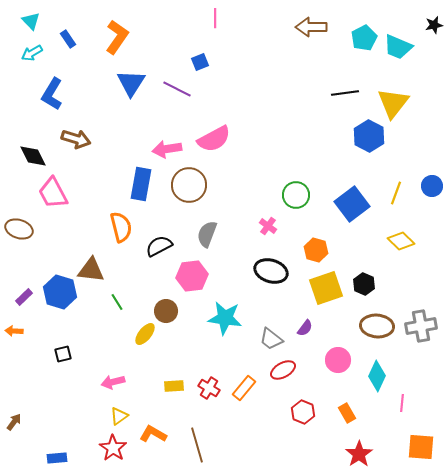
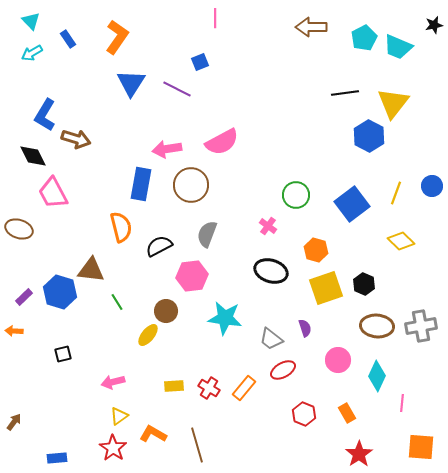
blue L-shape at (52, 94): moved 7 px left, 21 px down
pink semicircle at (214, 139): moved 8 px right, 3 px down
brown circle at (189, 185): moved 2 px right
purple semicircle at (305, 328): rotated 54 degrees counterclockwise
yellow ellipse at (145, 334): moved 3 px right, 1 px down
red hexagon at (303, 412): moved 1 px right, 2 px down
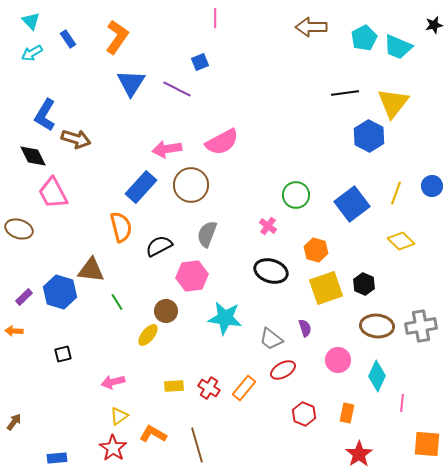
blue rectangle at (141, 184): moved 3 px down; rotated 32 degrees clockwise
orange rectangle at (347, 413): rotated 42 degrees clockwise
orange square at (421, 447): moved 6 px right, 3 px up
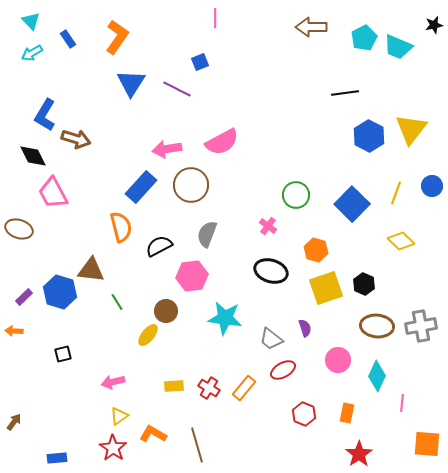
yellow triangle at (393, 103): moved 18 px right, 26 px down
blue square at (352, 204): rotated 8 degrees counterclockwise
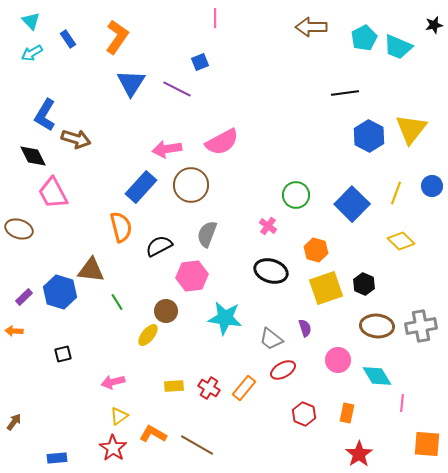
cyan diamond at (377, 376): rotated 56 degrees counterclockwise
brown line at (197, 445): rotated 44 degrees counterclockwise
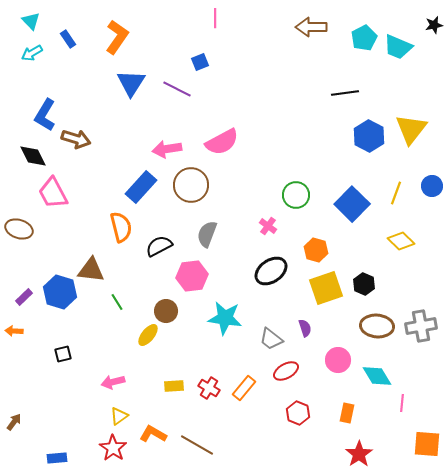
black ellipse at (271, 271): rotated 52 degrees counterclockwise
red ellipse at (283, 370): moved 3 px right, 1 px down
red hexagon at (304, 414): moved 6 px left, 1 px up
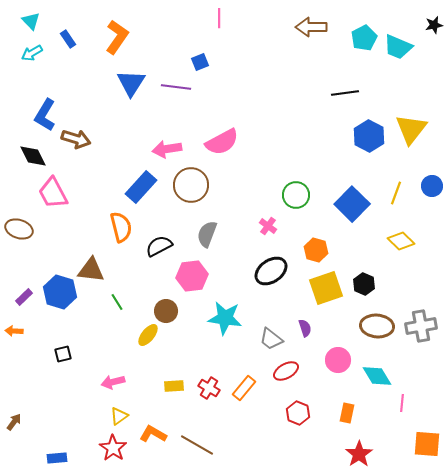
pink line at (215, 18): moved 4 px right
purple line at (177, 89): moved 1 px left, 2 px up; rotated 20 degrees counterclockwise
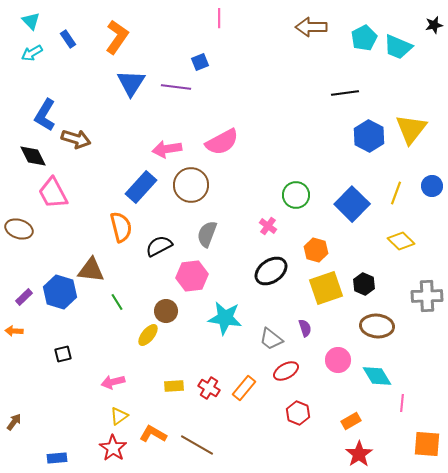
gray cross at (421, 326): moved 6 px right, 30 px up; rotated 8 degrees clockwise
orange rectangle at (347, 413): moved 4 px right, 8 px down; rotated 48 degrees clockwise
